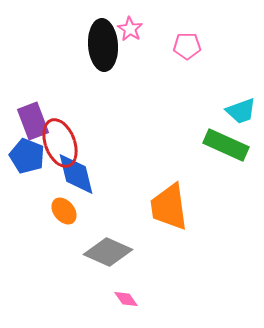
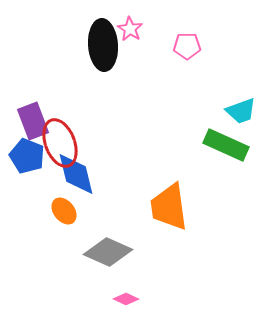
pink diamond: rotated 30 degrees counterclockwise
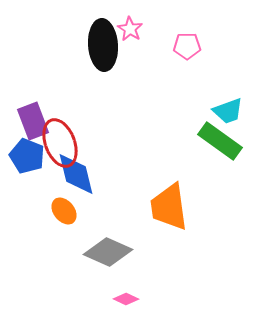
cyan trapezoid: moved 13 px left
green rectangle: moved 6 px left, 4 px up; rotated 12 degrees clockwise
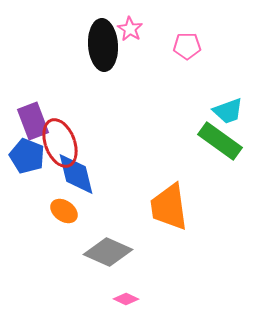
orange ellipse: rotated 16 degrees counterclockwise
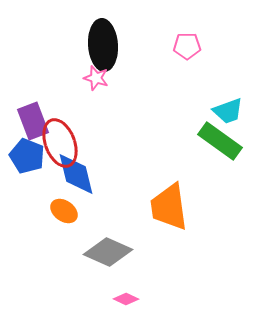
pink star: moved 34 px left, 49 px down; rotated 15 degrees counterclockwise
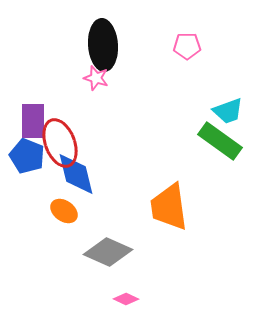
purple rectangle: rotated 21 degrees clockwise
